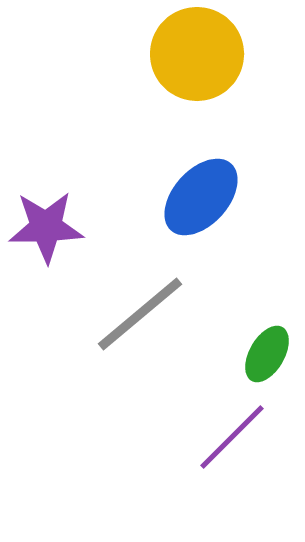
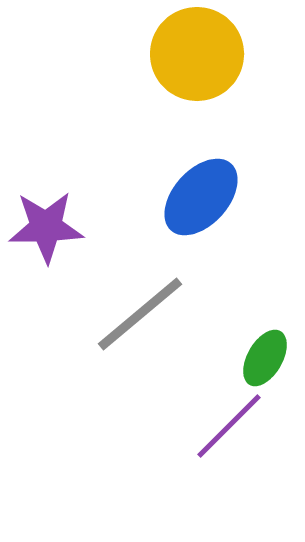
green ellipse: moved 2 px left, 4 px down
purple line: moved 3 px left, 11 px up
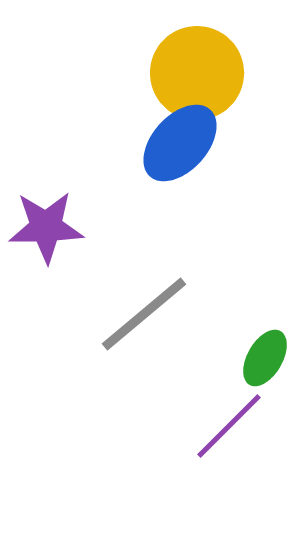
yellow circle: moved 19 px down
blue ellipse: moved 21 px left, 54 px up
gray line: moved 4 px right
